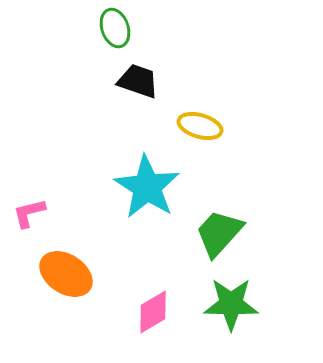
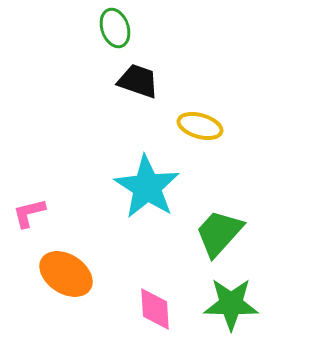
pink diamond: moved 2 px right, 3 px up; rotated 63 degrees counterclockwise
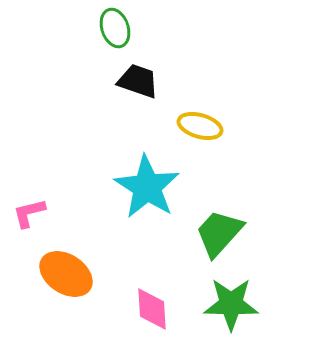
pink diamond: moved 3 px left
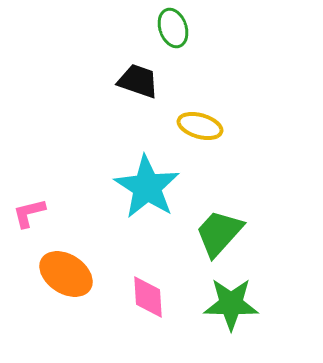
green ellipse: moved 58 px right
pink diamond: moved 4 px left, 12 px up
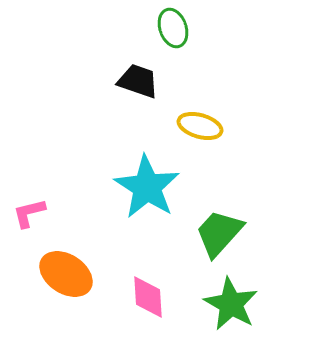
green star: rotated 28 degrees clockwise
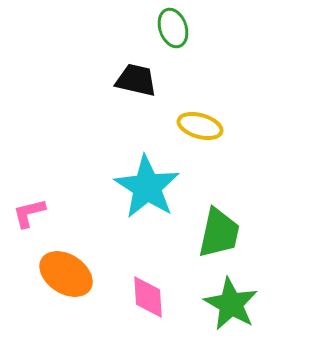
black trapezoid: moved 2 px left, 1 px up; rotated 6 degrees counterclockwise
green trapezoid: rotated 150 degrees clockwise
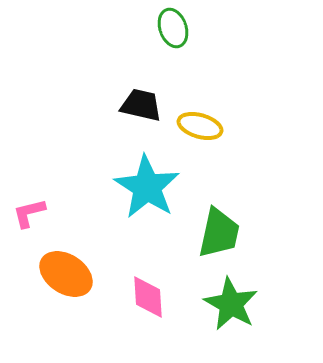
black trapezoid: moved 5 px right, 25 px down
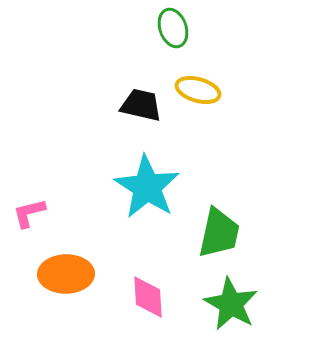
yellow ellipse: moved 2 px left, 36 px up
orange ellipse: rotated 34 degrees counterclockwise
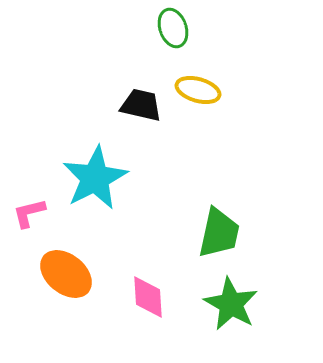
cyan star: moved 52 px left, 9 px up; rotated 12 degrees clockwise
orange ellipse: rotated 40 degrees clockwise
